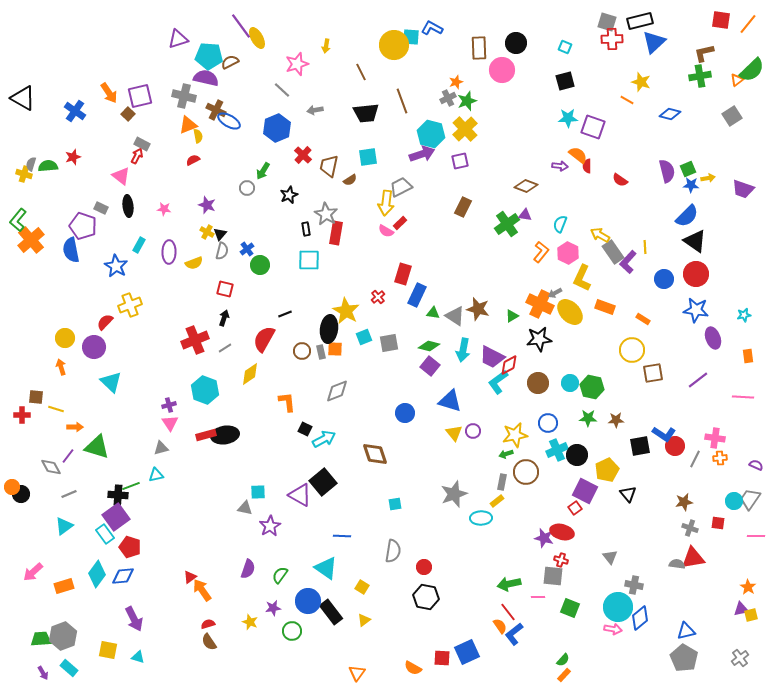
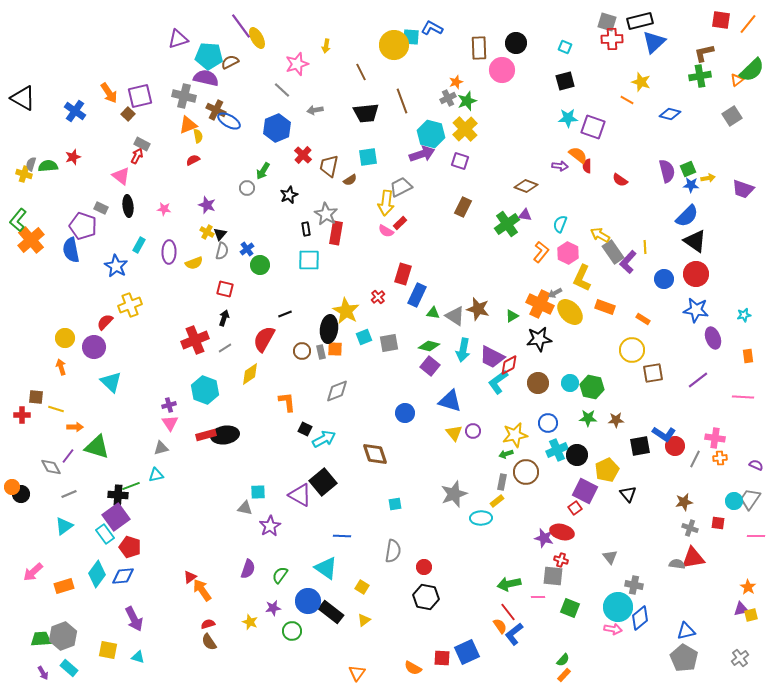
purple square at (460, 161): rotated 30 degrees clockwise
black rectangle at (331, 612): rotated 15 degrees counterclockwise
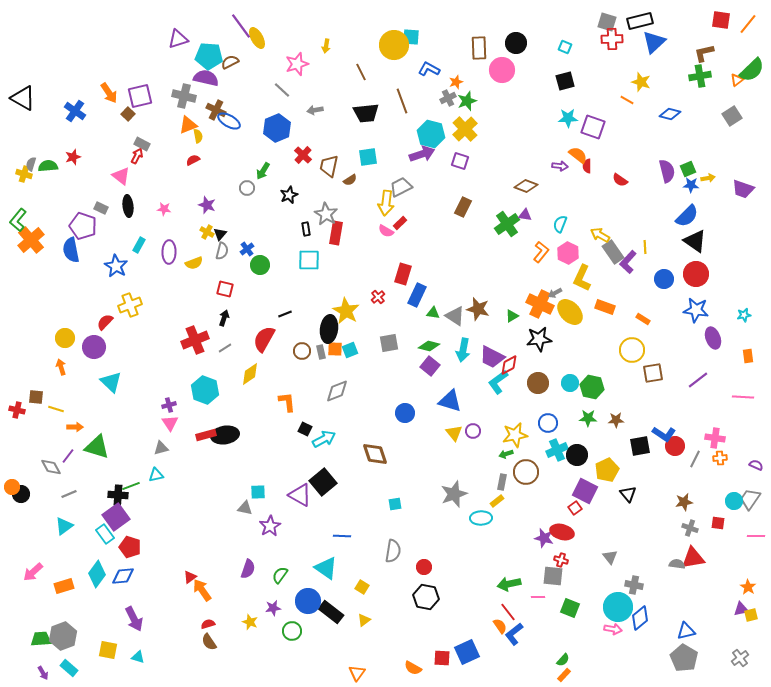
blue L-shape at (432, 28): moved 3 px left, 41 px down
cyan square at (364, 337): moved 14 px left, 13 px down
red cross at (22, 415): moved 5 px left, 5 px up; rotated 14 degrees clockwise
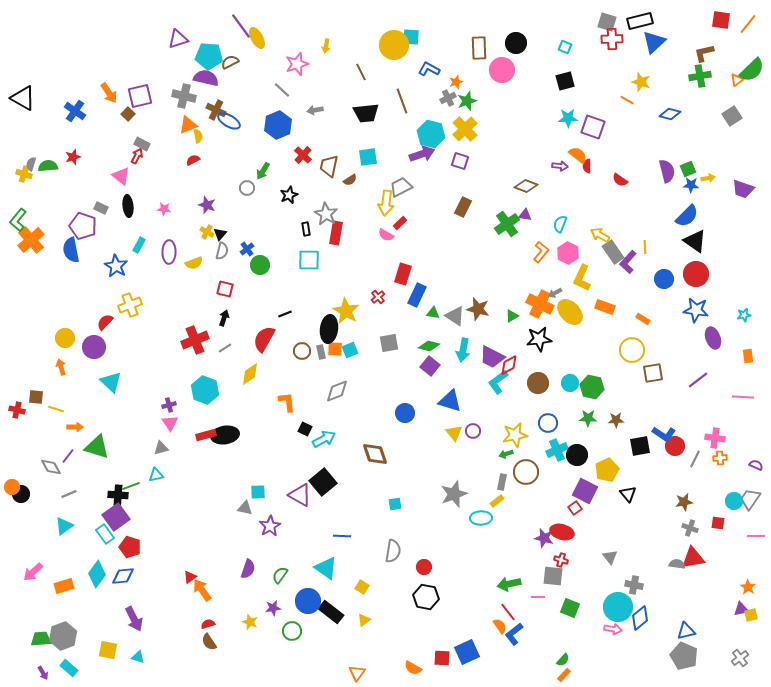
blue hexagon at (277, 128): moved 1 px right, 3 px up
pink semicircle at (386, 231): moved 4 px down
gray pentagon at (684, 658): moved 2 px up; rotated 8 degrees counterclockwise
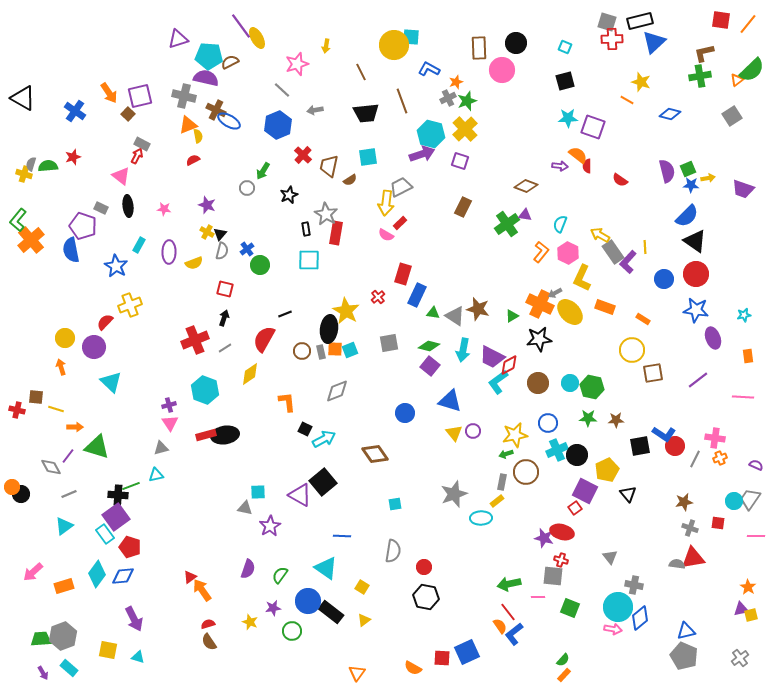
brown diamond at (375, 454): rotated 16 degrees counterclockwise
orange cross at (720, 458): rotated 16 degrees counterclockwise
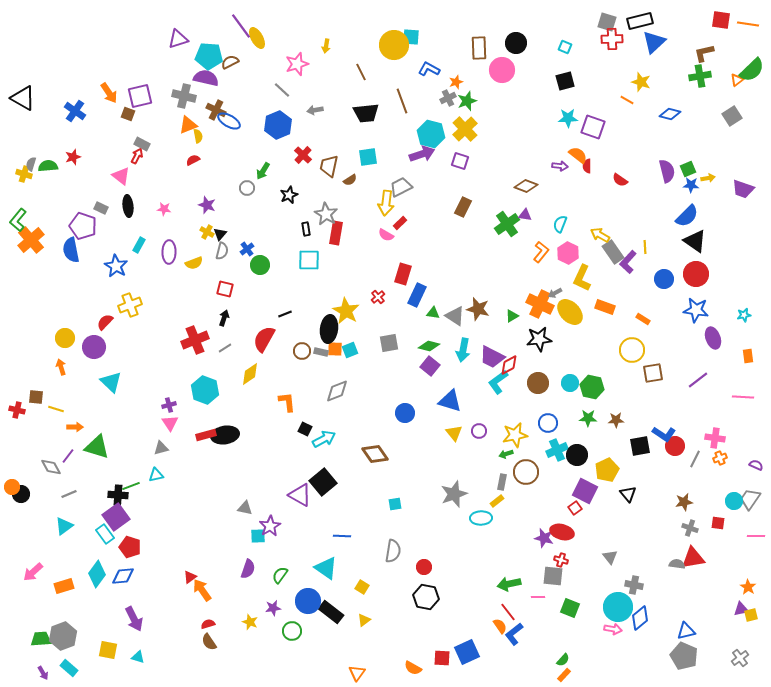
orange line at (748, 24): rotated 60 degrees clockwise
brown square at (128, 114): rotated 24 degrees counterclockwise
gray rectangle at (321, 352): rotated 64 degrees counterclockwise
purple circle at (473, 431): moved 6 px right
cyan square at (258, 492): moved 44 px down
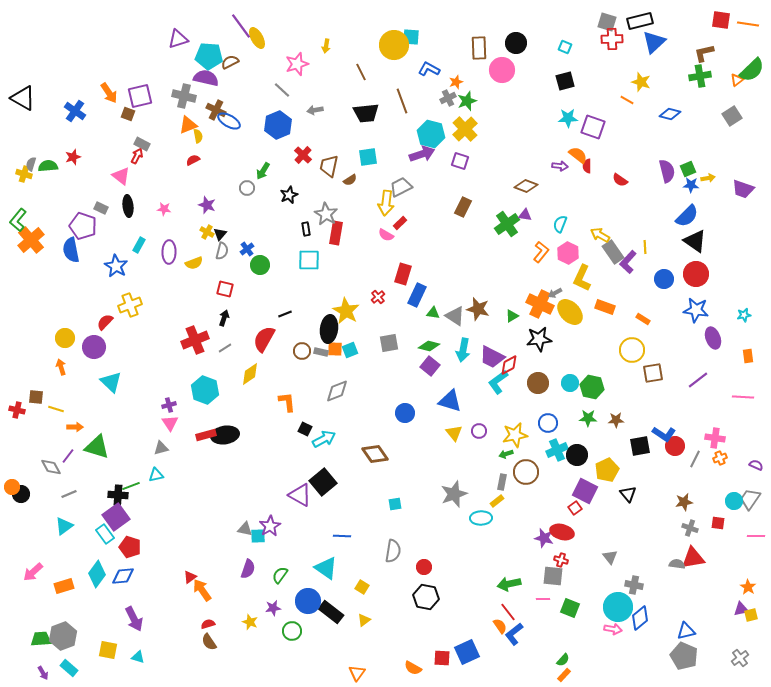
gray triangle at (245, 508): moved 21 px down
pink line at (538, 597): moved 5 px right, 2 px down
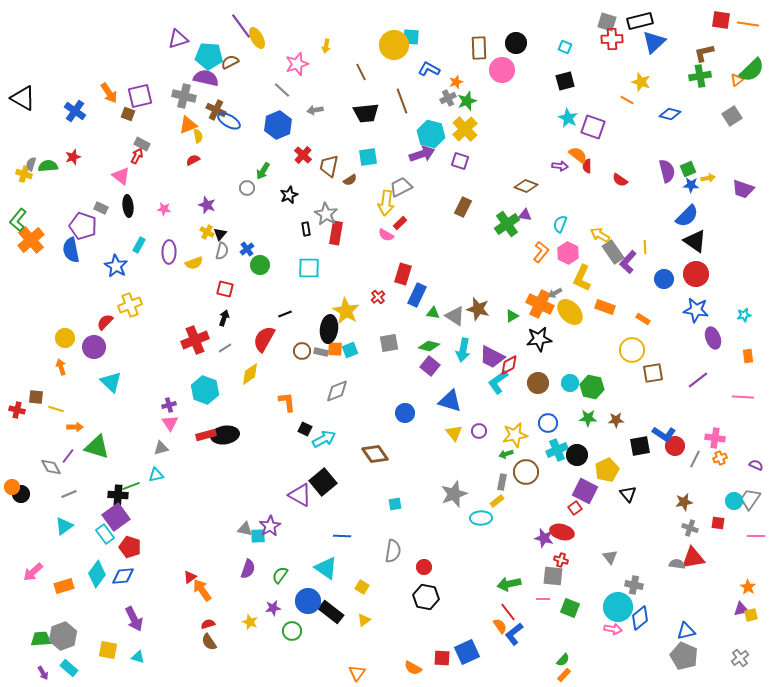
cyan star at (568, 118): rotated 30 degrees clockwise
cyan square at (309, 260): moved 8 px down
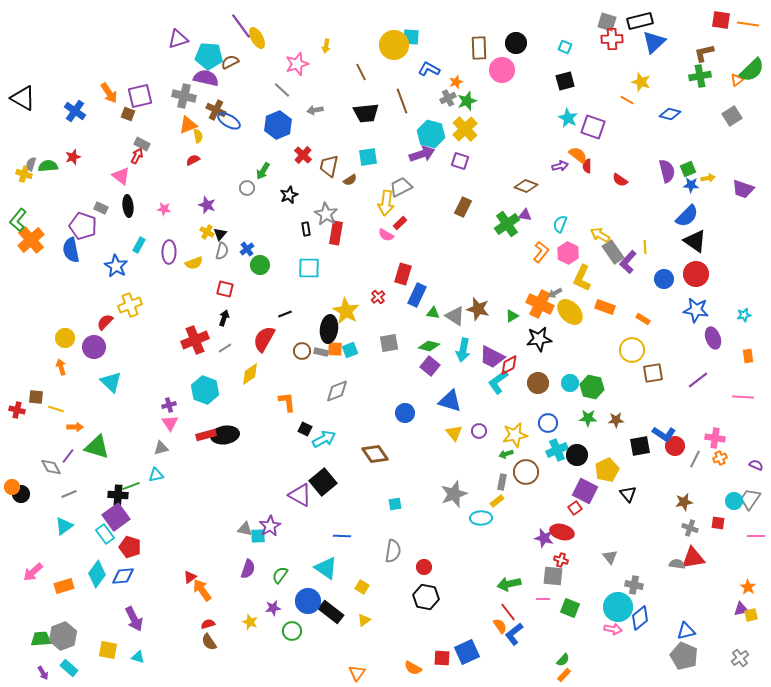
purple arrow at (560, 166): rotated 21 degrees counterclockwise
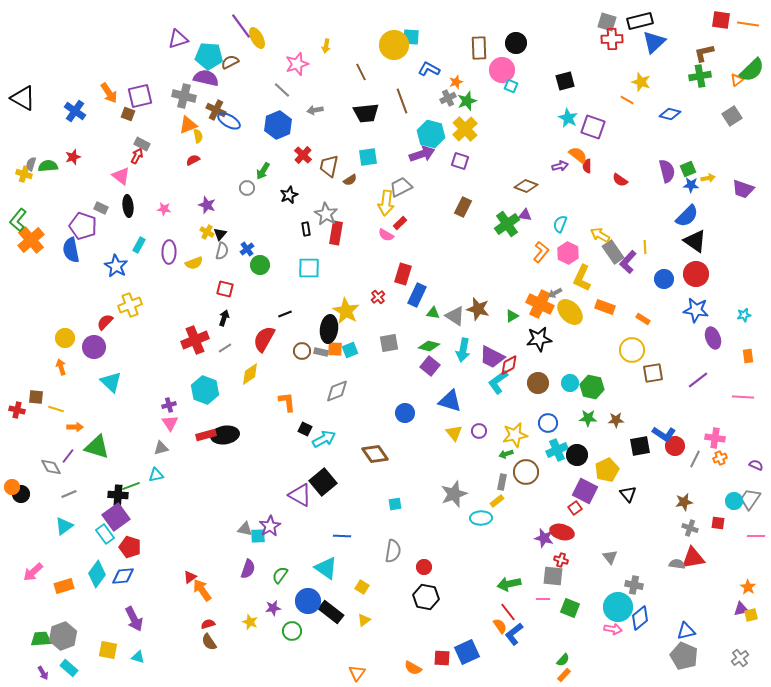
cyan square at (565, 47): moved 54 px left, 39 px down
